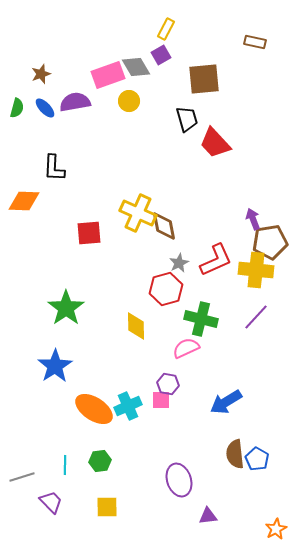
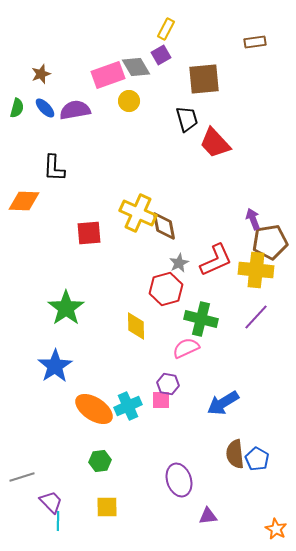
brown rectangle at (255, 42): rotated 20 degrees counterclockwise
purple semicircle at (75, 102): moved 8 px down
blue arrow at (226, 402): moved 3 px left, 1 px down
cyan line at (65, 465): moved 7 px left, 56 px down
orange star at (276, 529): rotated 15 degrees counterclockwise
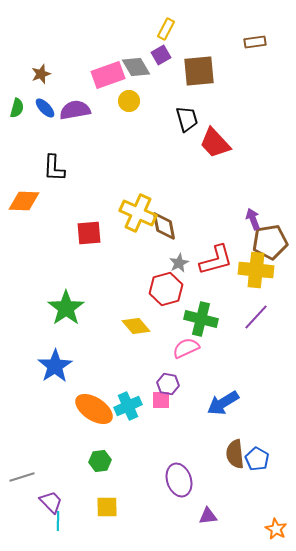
brown square at (204, 79): moved 5 px left, 8 px up
red L-shape at (216, 260): rotated 9 degrees clockwise
yellow diamond at (136, 326): rotated 40 degrees counterclockwise
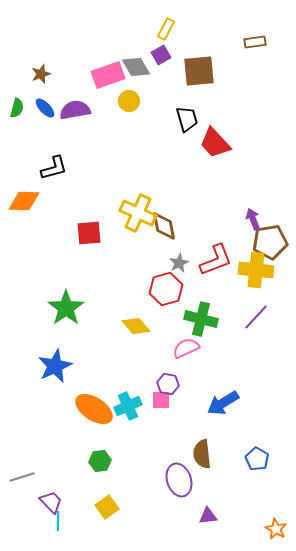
black L-shape at (54, 168): rotated 108 degrees counterclockwise
red L-shape at (216, 260): rotated 6 degrees counterclockwise
blue star at (55, 366): rotated 8 degrees clockwise
brown semicircle at (235, 454): moved 33 px left
yellow square at (107, 507): rotated 35 degrees counterclockwise
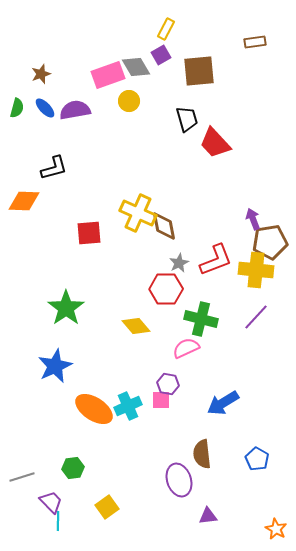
red hexagon at (166, 289): rotated 16 degrees clockwise
green hexagon at (100, 461): moved 27 px left, 7 px down
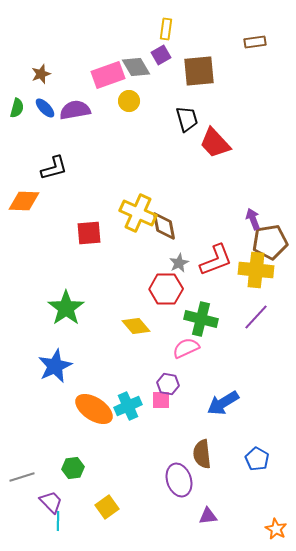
yellow rectangle at (166, 29): rotated 20 degrees counterclockwise
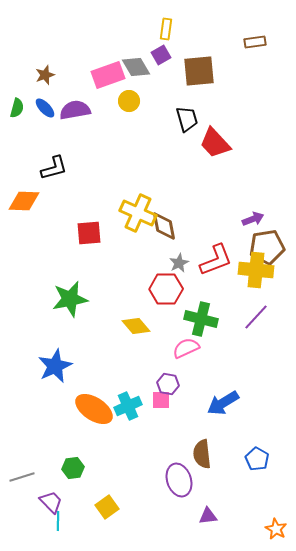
brown star at (41, 74): moved 4 px right, 1 px down
purple arrow at (253, 219): rotated 90 degrees clockwise
brown pentagon at (270, 242): moved 3 px left, 5 px down
green star at (66, 308): moved 4 px right, 9 px up; rotated 24 degrees clockwise
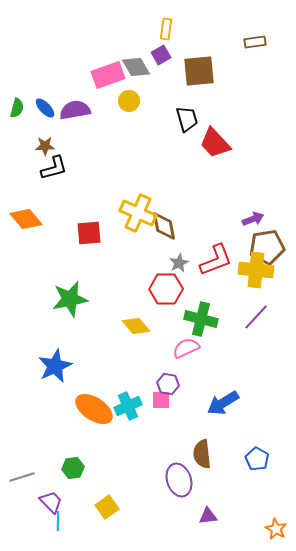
brown star at (45, 75): moved 71 px down; rotated 18 degrees clockwise
orange diamond at (24, 201): moved 2 px right, 18 px down; rotated 48 degrees clockwise
